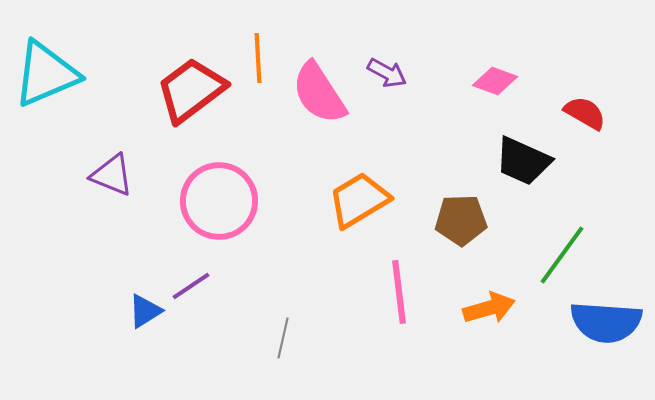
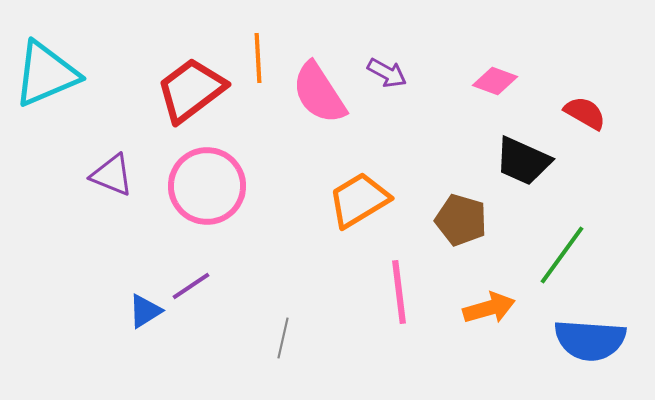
pink circle: moved 12 px left, 15 px up
brown pentagon: rotated 18 degrees clockwise
blue semicircle: moved 16 px left, 18 px down
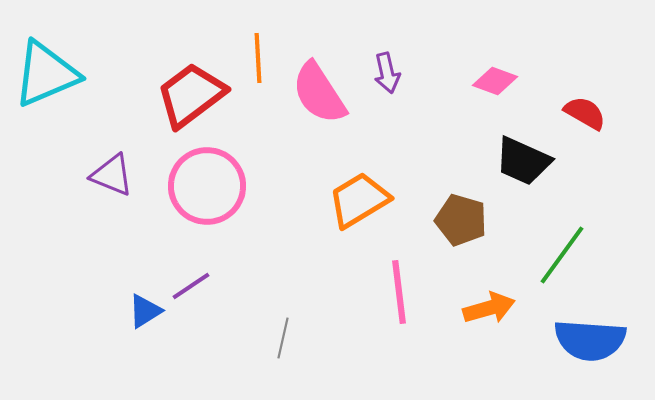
purple arrow: rotated 48 degrees clockwise
red trapezoid: moved 5 px down
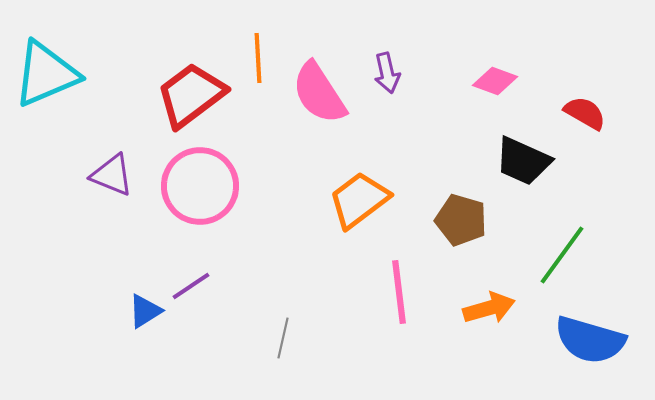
pink circle: moved 7 px left
orange trapezoid: rotated 6 degrees counterclockwise
blue semicircle: rotated 12 degrees clockwise
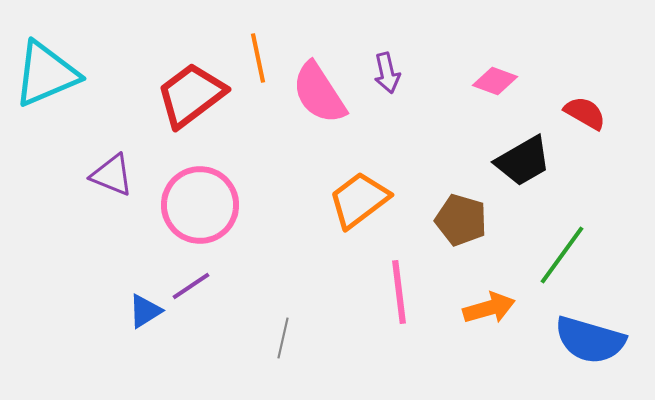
orange line: rotated 9 degrees counterclockwise
black trapezoid: rotated 54 degrees counterclockwise
pink circle: moved 19 px down
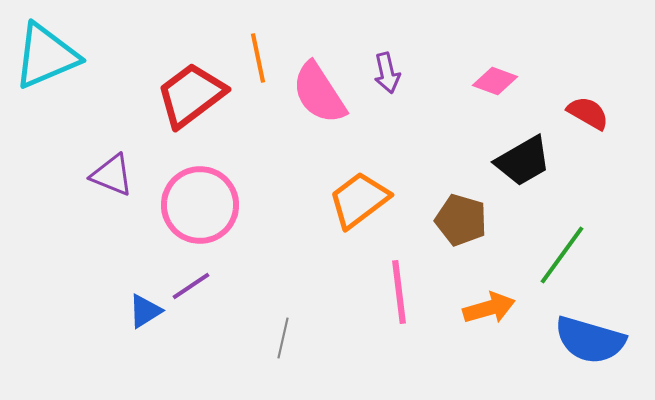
cyan triangle: moved 18 px up
red semicircle: moved 3 px right
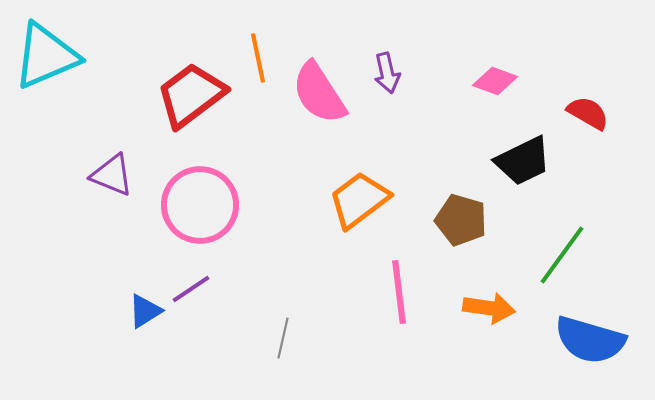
black trapezoid: rotated 4 degrees clockwise
purple line: moved 3 px down
orange arrow: rotated 24 degrees clockwise
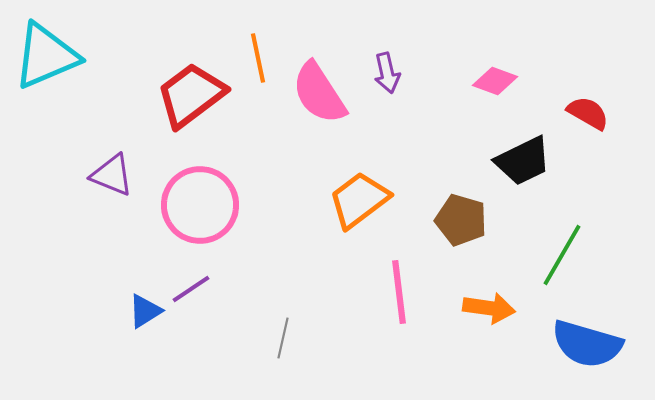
green line: rotated 6 degrees counterclockwise
blue semicircle: moved 3 px left, 4 px down
